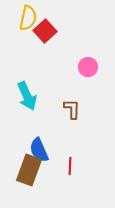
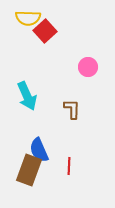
yellow semicircle: rotated 80 degrees clockwise
red line: moved 1 px left
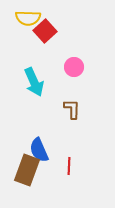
pink circle: moved 14 px left
cyan arrow: moved 7 px right, 14 px up
brown rectangle: moved 2 px left
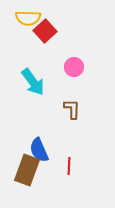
cyan arrow: moved 1 px left; rotated 12 degrees counterclockwise
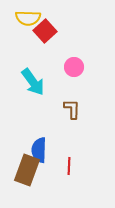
blue semicircle: rotated 25 degrees clockwise
